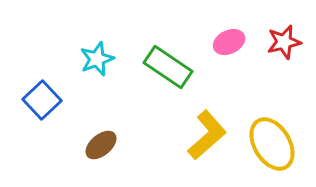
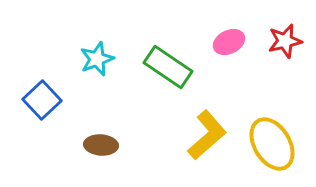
red star: moved 1 px right, 1 px up
brown ellipse: rotated 44 degrees clockwise
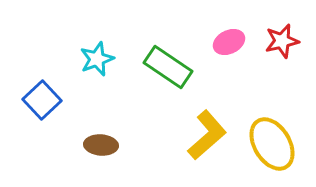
red star: moved 3 px left
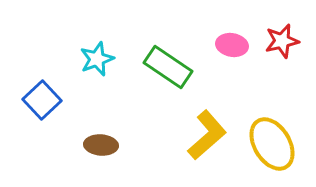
pink ellipse: moved 3 px right, 3 px down; rotated 36 degrees clockwise
